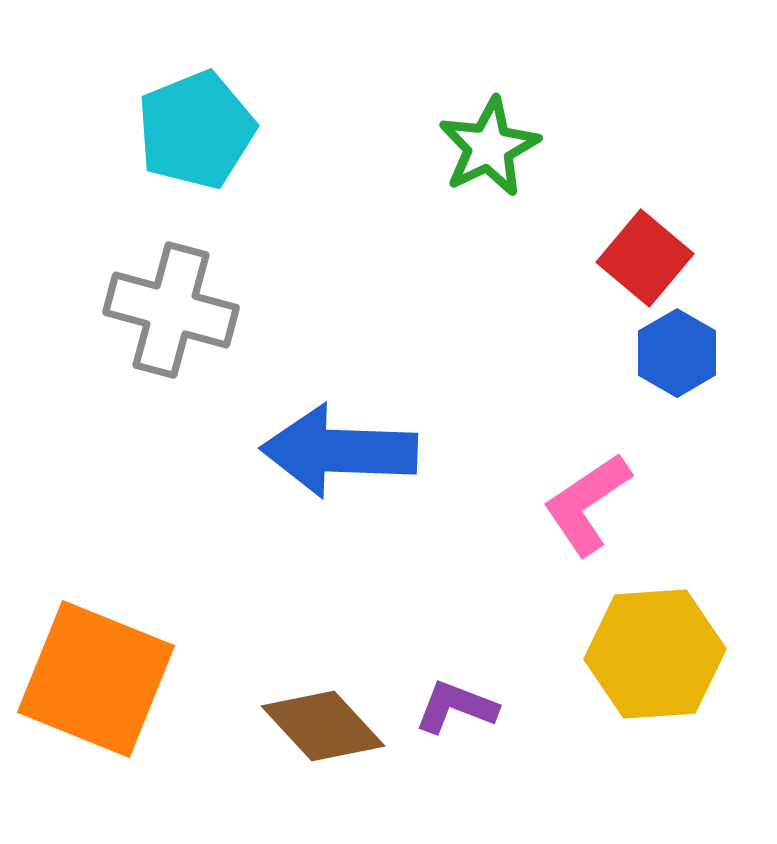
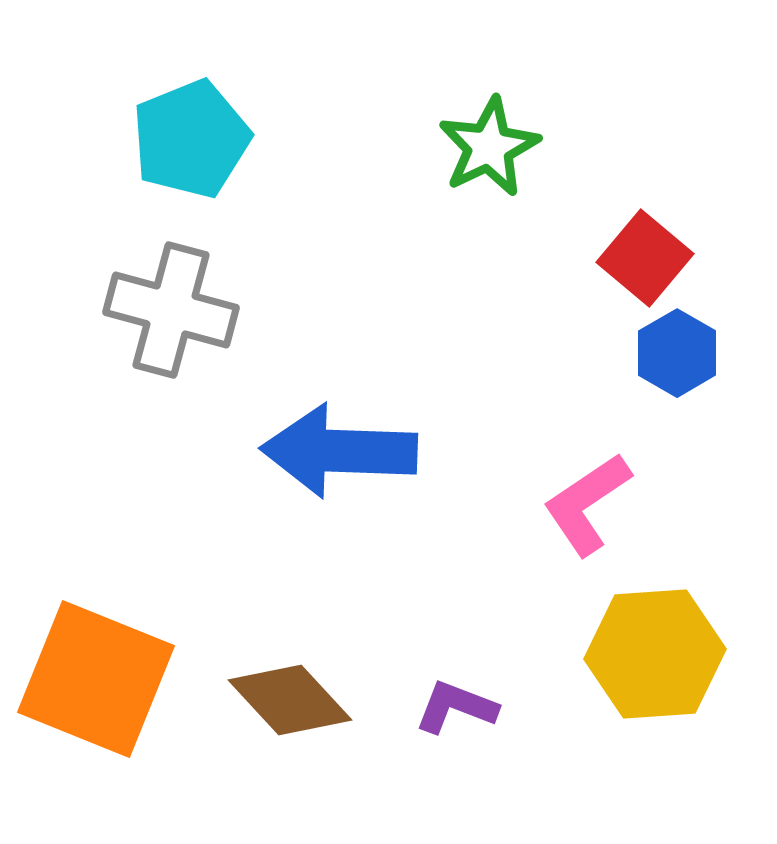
cyan pentagon: moved 5 px left, 9 px down
brown diamond: moved 33 px left, 26 px up
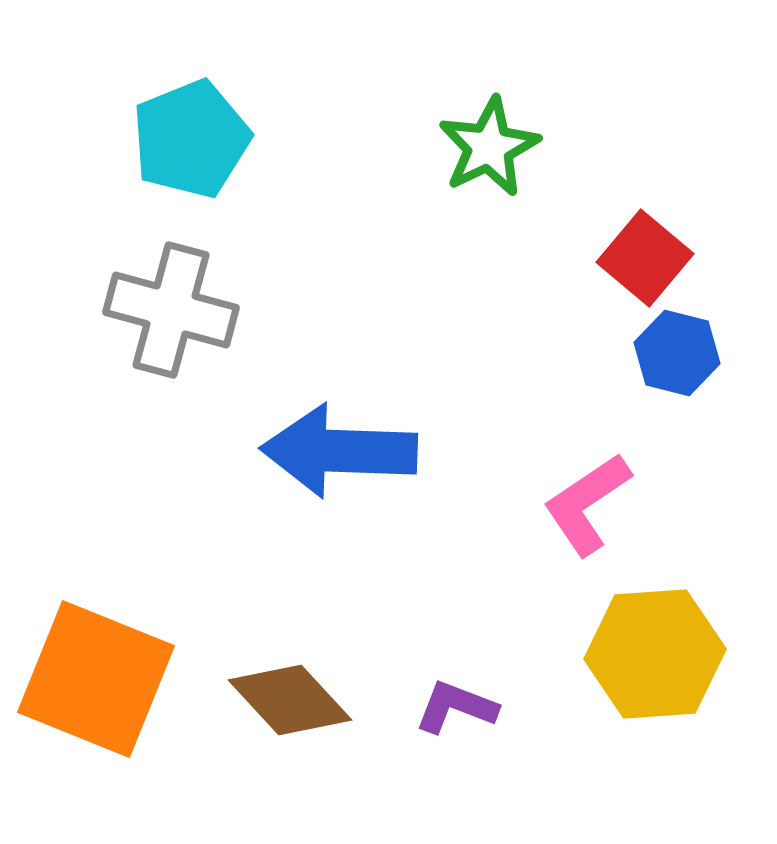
blue hexagon: rotated 16 degrees counterclockwise
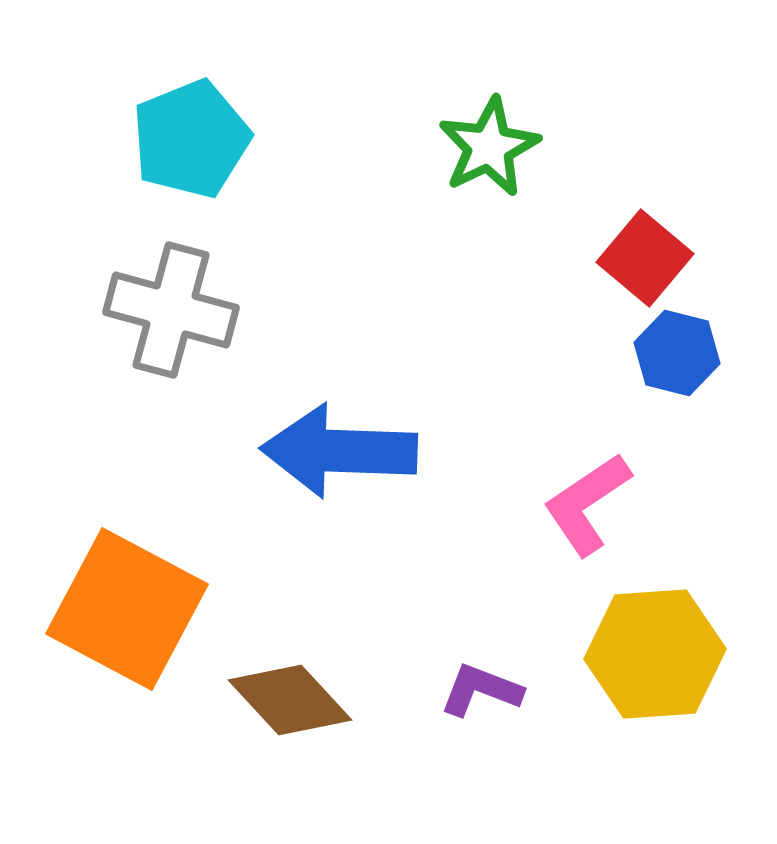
orange square: moved 31 px right, 70 px up; rotated 6 degrees clockwise
purple L-shape: moved 25 px right, 17 px up
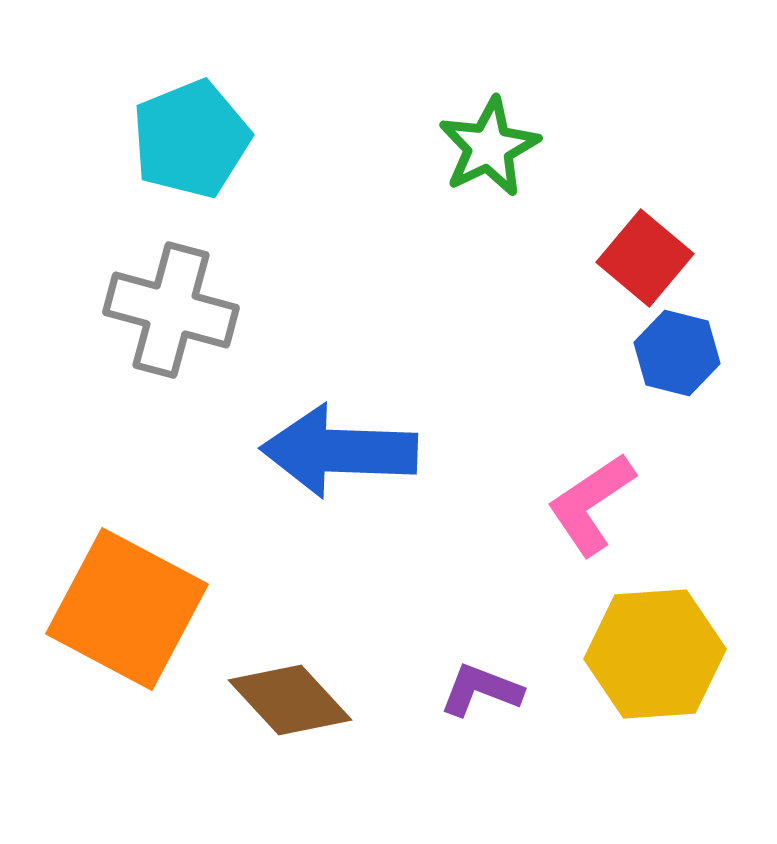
pink L-shape: moved 4 px right
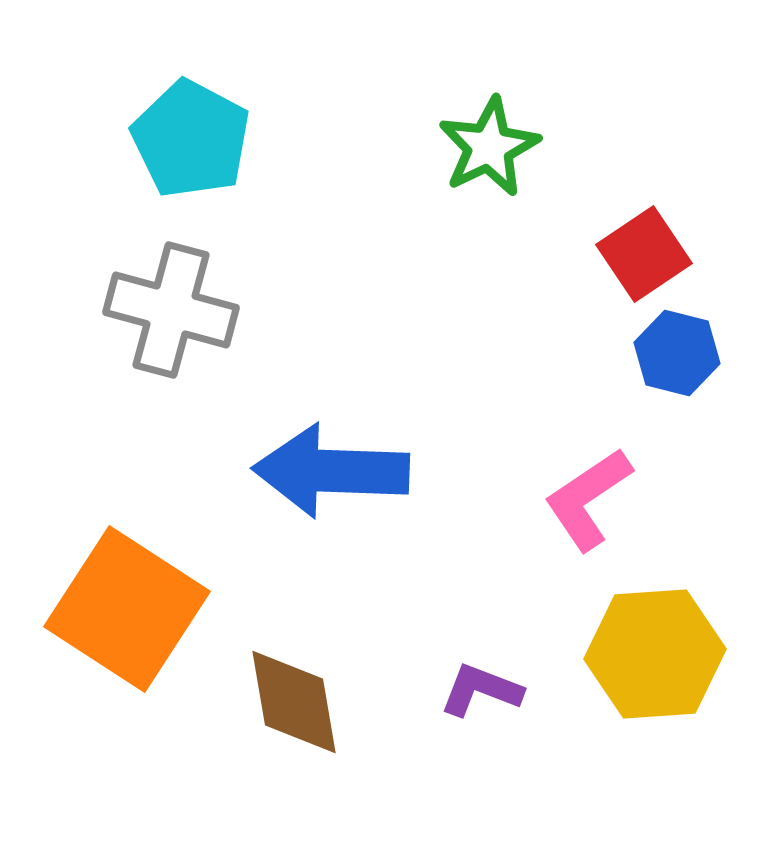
cyan pentagon: rotated 22 degrees counterclockwise
red square: moved 1 px left, 4 px up; rotated 16 degrees clockwise
blue arrow: moved 8 px left, 20 px down
pink L-shape: moved 3 px left, 5 px up
orange square: rotated 5 degrees clockwise
brown diamond: moved 4 px right, 2 px down; rotated 33 degrees clockwise
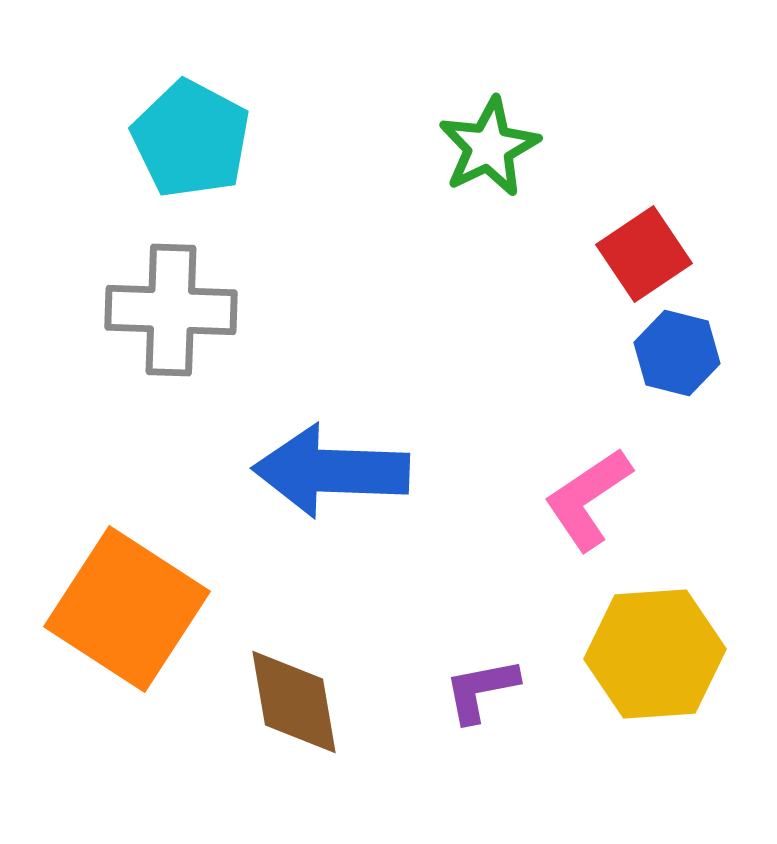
gray cross: rotated 13 degrees counterclockwise
purple L-shape: rotated 32 degrees counterclockwise
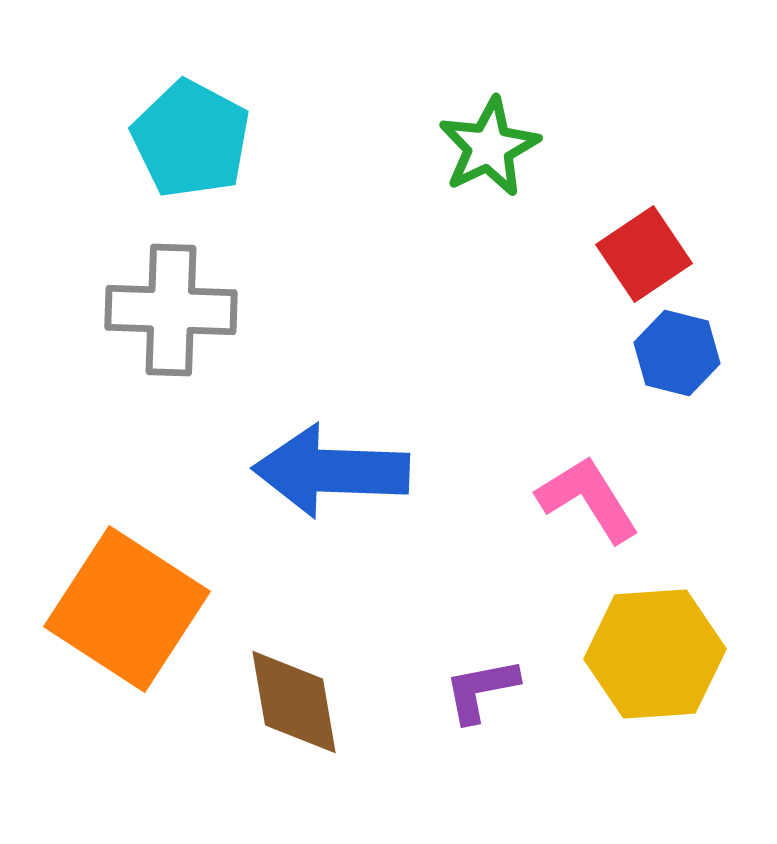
pink L-shape: rotated 92 degrees clockwise
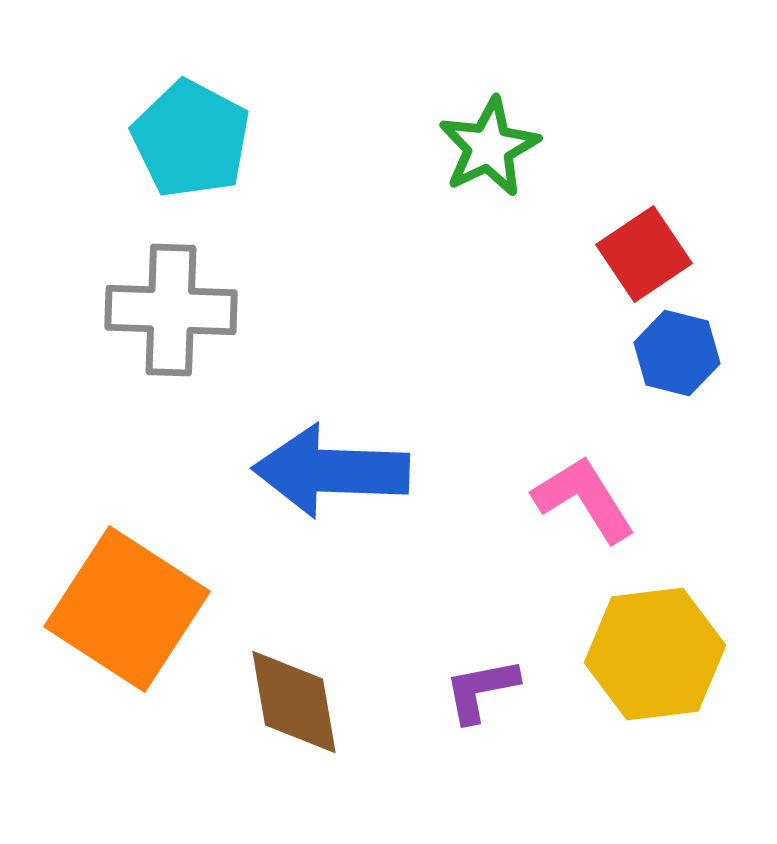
pink L-shape: moved 4 px left
yellow hexagon: rotated 3 degrees counterclockwise
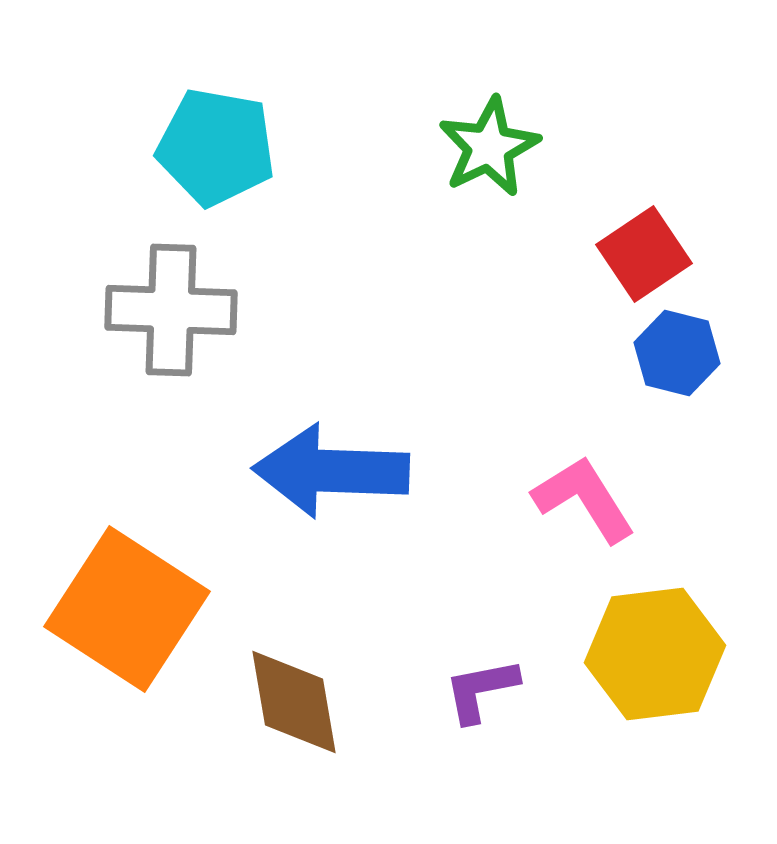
cyan pentagon: moved 25 px right, 8 px down; rotated 18 degrees counterclockwise
